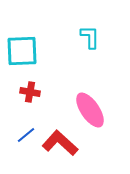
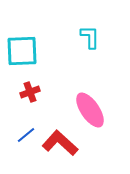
red cross: rotated 30 degrees counterclockwise
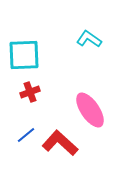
cyan L-shape: moved 1 px left, 2 px down; rotated 55 degrees counterclockwise
cyan square: moved 2 px right, 4 px down
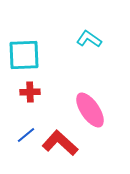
red cross: rotated 18 degrees clockwise
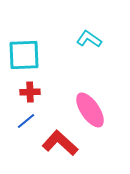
blue line: moved 14 px up
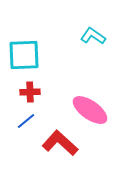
cyan L-shape: moved 4 px right, 3 px up
pink ellipse: rotated 21 degrees counterclockwise
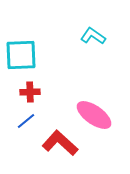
cyan square: moved 3 px left
pink ellipse: moved 4 px right, 5 px down
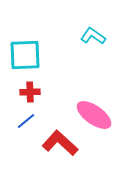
cyan square: moved 4 px right
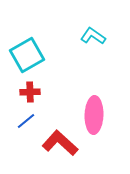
cyan square: moved 2 px right; rotated 28 degrees counterclockwise
pink ellipse: rotated 57 degrees clockwise
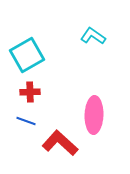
blue line: rotated 60 degrees clockwise
